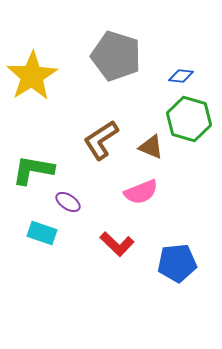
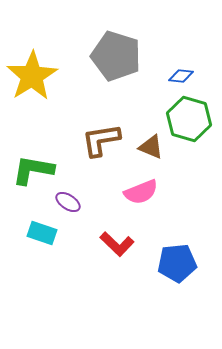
brown L-shape: rotated 24 degrees clockwise
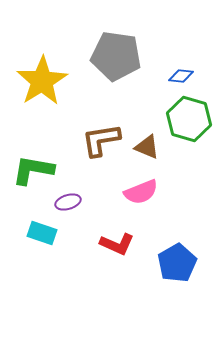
gray pentagon: rotated 9 degrees counterclockwise
yellow star: moved 10 px right, 5 px down
brown triangle: moved 4 px left
purple ellipse: rotated 50 degrees counterclockwise
red L-shape: rotated 20 degrees counterclockwise
blue pentagon: rotated 24 degrees counterclockwise
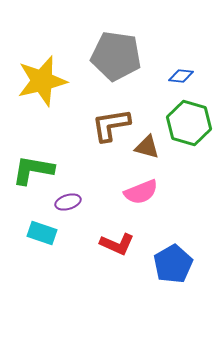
yellow star: rotated 18 degrees clockwise
green hexagon: moved 4 px down
brown L-shape: moved 10 px right, 15 px up
brown triangle: rotated 8 degrees counterclockwise
blue pentagon: moved 4 px left, 1 px down
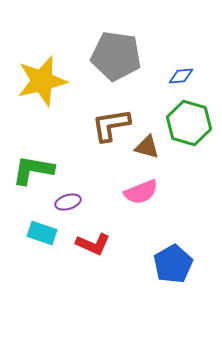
blue diamond: rotated 10 degrees counterclockwise
red L-shape: moved 24 px left
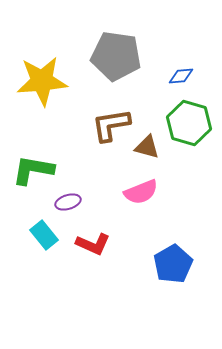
yellow star: rotated 9 degrees clockwise
cyan rectangle: moved 2 px right, 2 px down; rotated 32 degrees clockwise
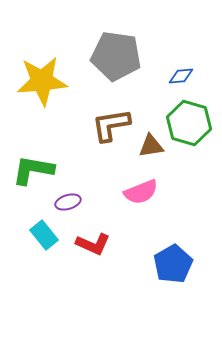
brown triangle: moved 4 px right, 1 px up; rotated 24 degrees counterclockwise
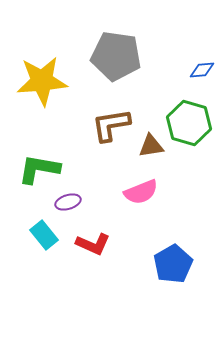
blue diamond: moved 21 px right, 6 px up
green L-shape: moved 6 px right, 1 px up
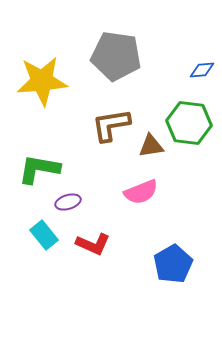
green hexagon: rotated 9 degrees counterclockwise
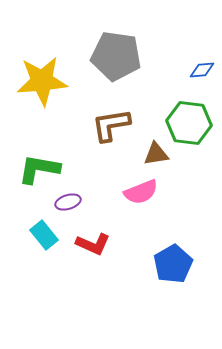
brown triangle: moved 5 px right, 8 px down
